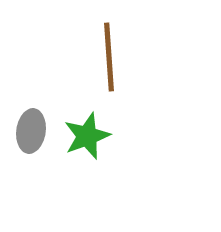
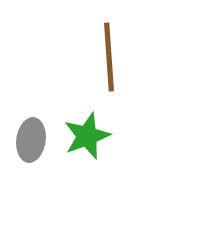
gray ellipse: moved 9 px down
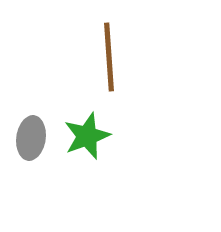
gray ellipse: moved 2 px up
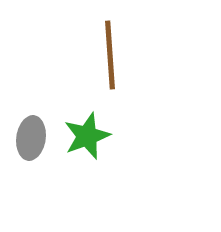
brown line: moved 1 px right, 2 px up
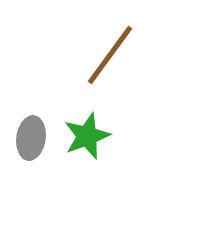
brown line: rotated 40 degrees clockwise
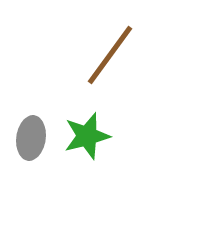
green star: rotated 6 degrees clockwise
